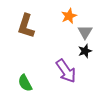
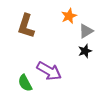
gray triangle: moved 1 px right, 1 px up; rotated 28 degrees clockwise
purple arrow: moved 17 px left; rotated 25 degrees counterclockwise
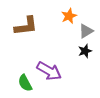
brown L-shape: rotated 115 degrees counterclockwise
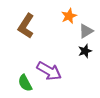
brown L-shape: rotated 130 degrees clockwise
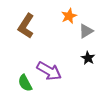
black star: moved 3 px right, 7 px down; rotated 24 degrees counterclockwise
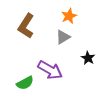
gray triangle: moved 23 px left, 6 px down
purple arrow: moved 1 px right, 1 px up
green semicircle: rotated 90 degrees counterclockwise
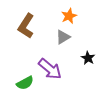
purple arrow: moved 1 px up; rotated 10 degrees clockwise
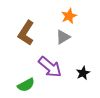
brown L-shape: moved 7 px down
black star: moved 5 px left, 15 px down; rotated 16 degrees clockwise
purple arrow: moved 2 px up
green semicircle: moved 1 px right, 2 px down
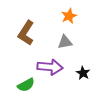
gray triangle: moved 2 px right, 5 px down; rotated 21 degrees clockwise
purple arrow: rotated 35 degrees counterclockwise
black star: rotated 16 degrees counterclockwise
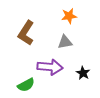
orange star: rotated 14 degrees clockwise
